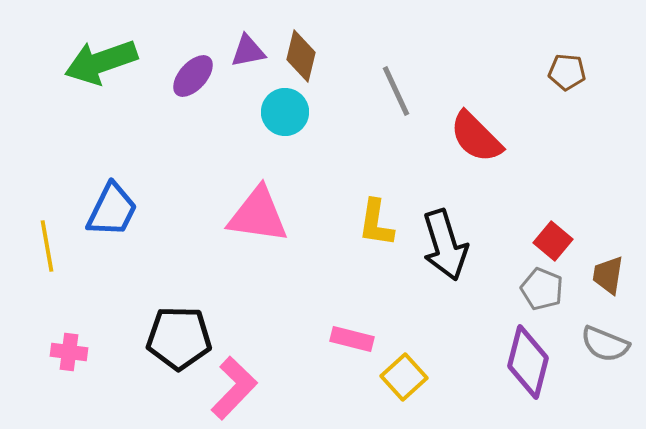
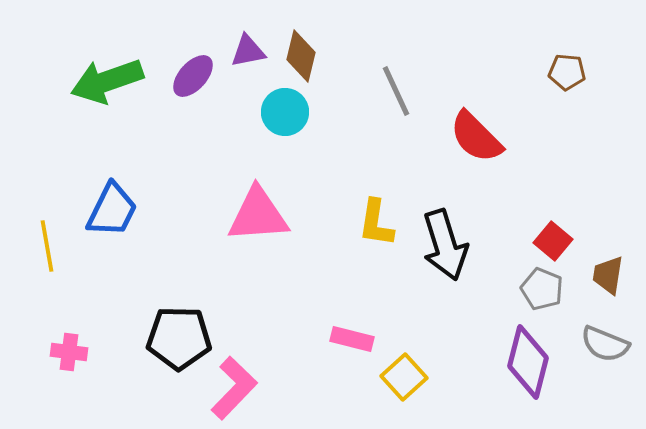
green arrow: moved 6 px right, 19 px down
pink triangle: rotated 12 degrees counterclockwise
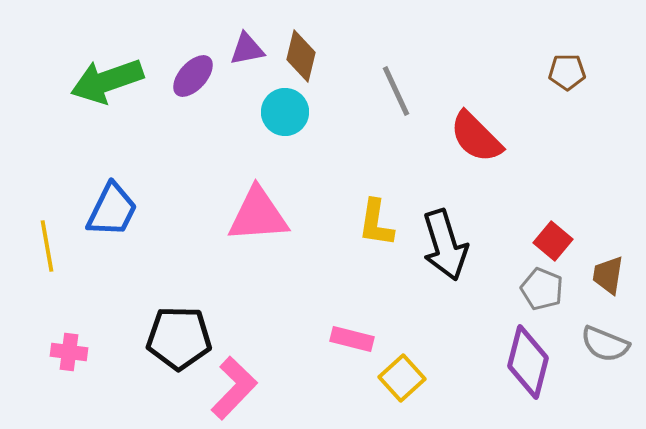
purple triangle: moved 1 px left, 2 px up
brown pentagon: rotated 6 degrees counterclockwise
yellow square: moved 2 px left, 1 px down
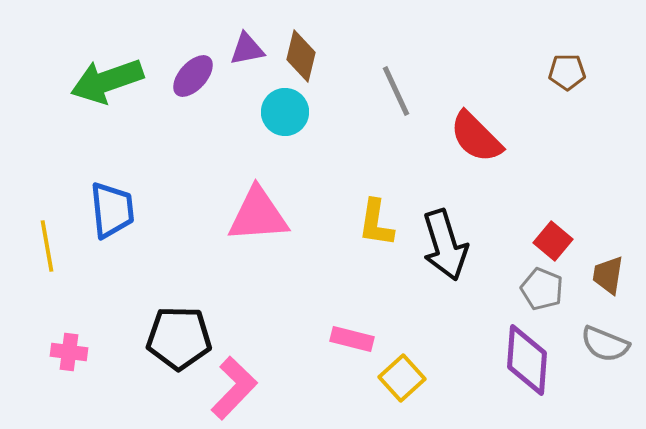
blue trapezoid: rotated 32 degrees counterclockwise
purple diamond: moved 1 px left, 2 px up; rotated 10 degrees counterclockwise
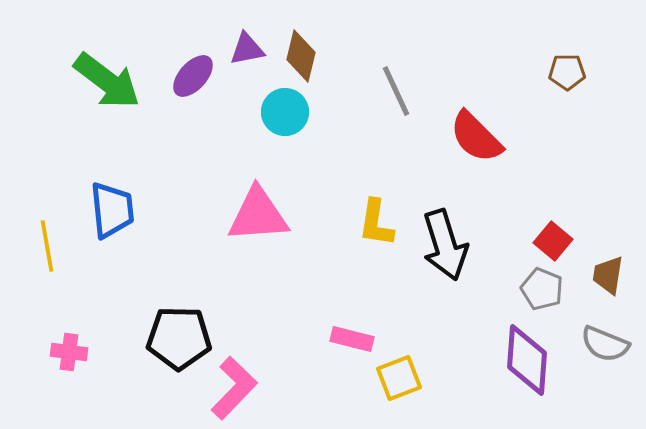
green arrow: rotated 124 degrees counterclockwise
yellow square: moved 3 px left; rotated 21 degrees clockwise
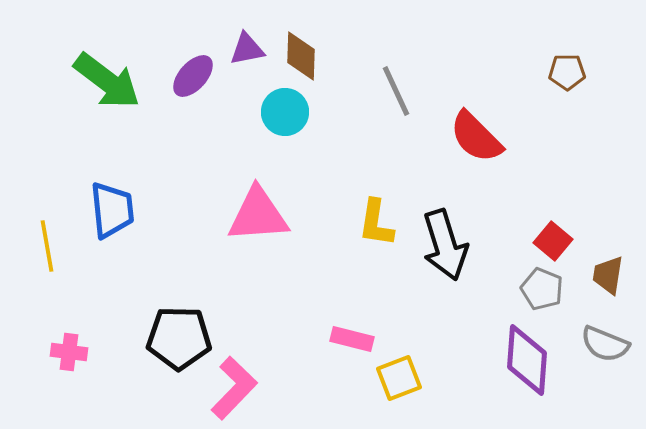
brown diamond: rotated 12 degrees counterclockwise
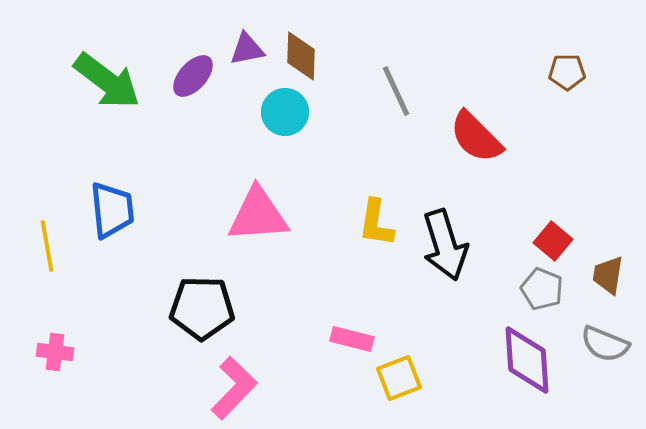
black pentagon: moved 23 px right, 30 px up
pink cross: moved 14 px left
purple diamond: rotated 8 degrees counterclockwise
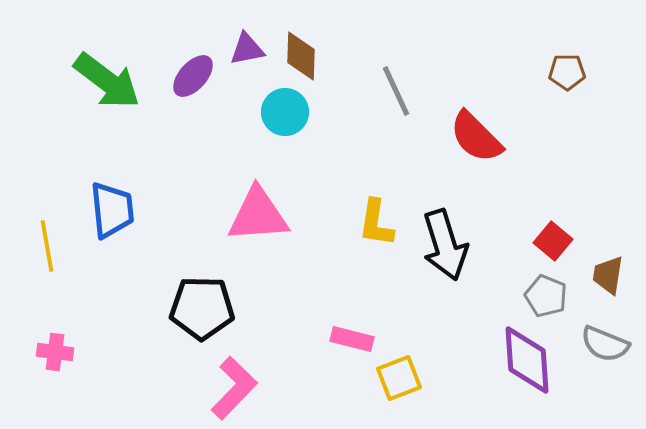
gray pentagon: moved 4 px right, 7 px down
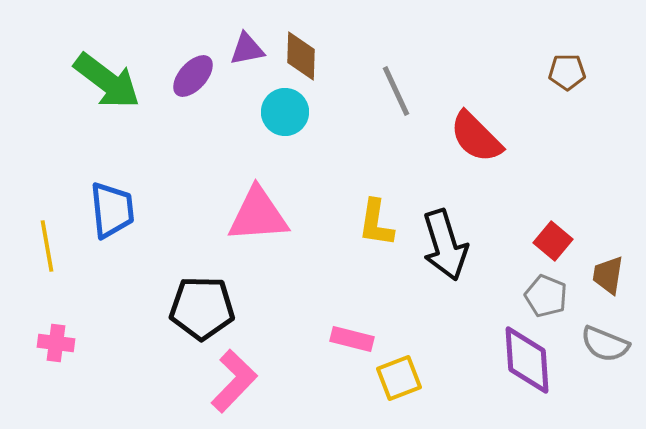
pink cross: moved 1 px right, 9 px up
pink L-shape: moved 7 px up
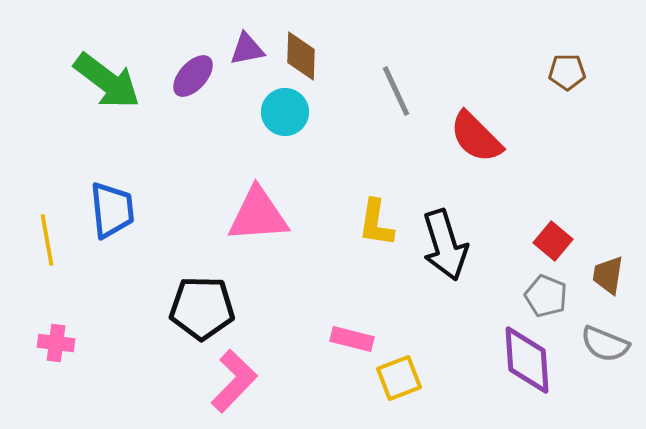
yellow line: moved 6 px up
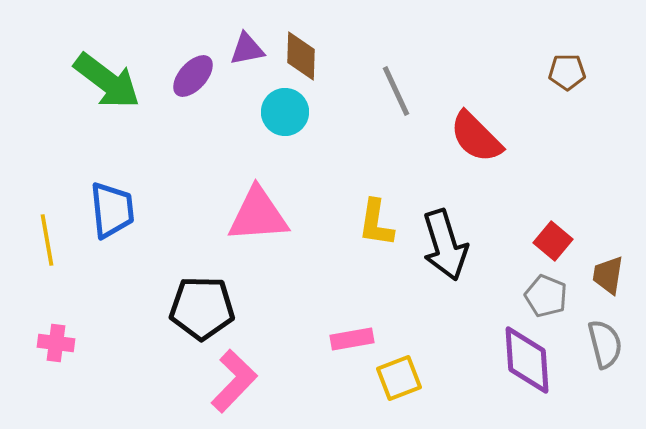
pink rectangle: rotated 24 degrees counterclockwise
gray semicircle: rotated 126 degrees counterclockwise
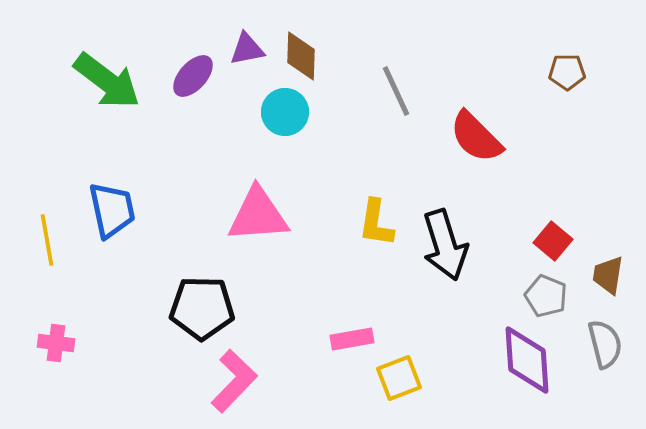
blue trapezoid: rotated 6 degrees counterclockwise
